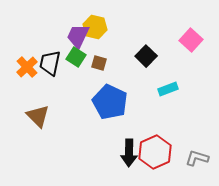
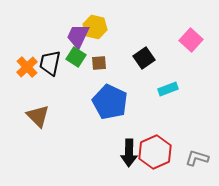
black square: moved 2 px left, 2 px down; rotated 10 degrees clockwise
brown square: rotated 21 degrees counterclockwise
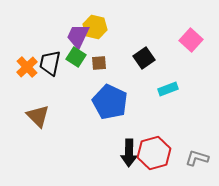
red hexagon: moved 1 px left, 1 px down; rotated 8 degrees clockwise
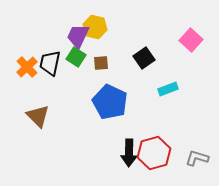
brown square: moved 2 px right
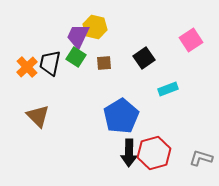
pink square: rotated 15 degrees clockwise
brown square: moved 3 px right
blue pentagon: moved 11 px right, 14 px down; rotated 16 degrees clockwise
gray L-shape: moved 4 px right
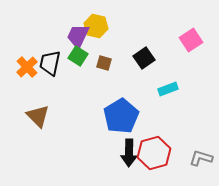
yellow hexagon: moved 1 px right, 1 px up
green square: moved 2 px right, 1 px up
brown square: rotated 21 degrees clockwise
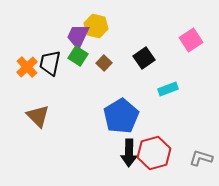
brown square: rotated 28 degrees clockwise
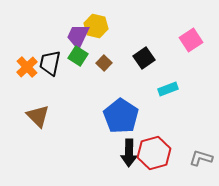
blue pentagon: rotated 8 degrees counterclockwise
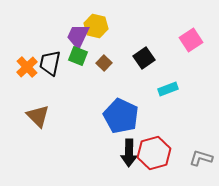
green square: rotated 12 degrees counterclockwise
blue pentagon: rotated 8 degrees counterclockwise
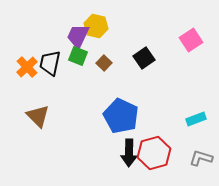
cyan rectangle: moved 28 px right, 30 px down
